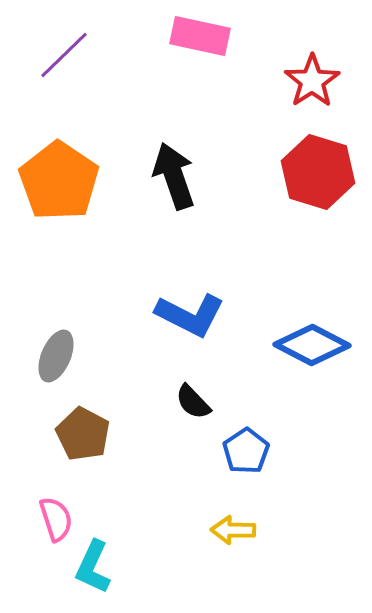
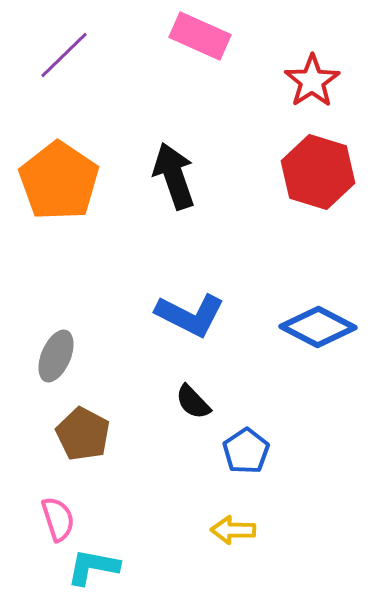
pink rectangle: rotated 12 degrees clockwise
blue diamond: moved 6 px right, 18 px up
pink semicircle: moved 2 px right
cyan L-shape: rotated 76 degrees clockwise
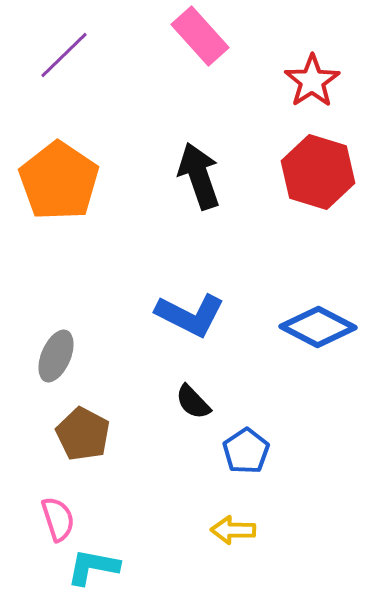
pink rectangle: rotated 24 degrees clockwise
black arrow: moved 25 px right
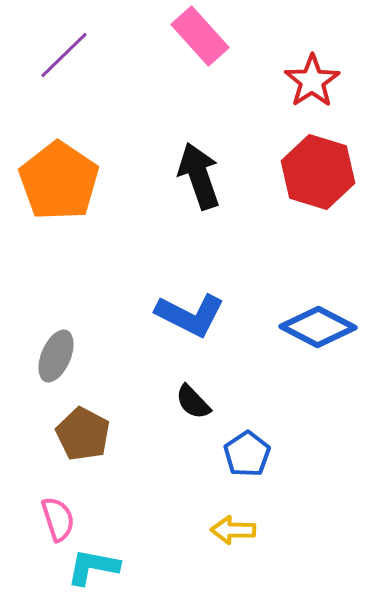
blue pentagon: moved 1 px right, 3 px down
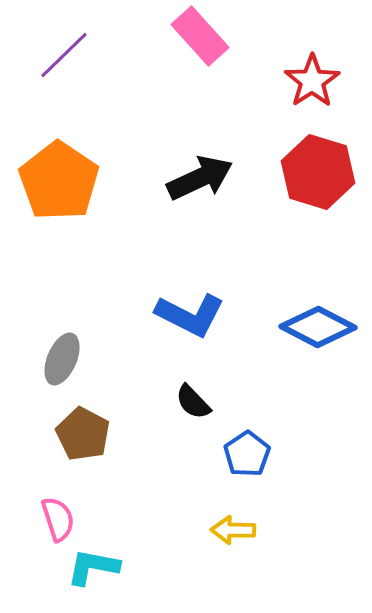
black arrow: moved 1 px right, 2 px down; rotated 84 degrees clockwise
gray ellipse: moved 6 px right, 3 px down
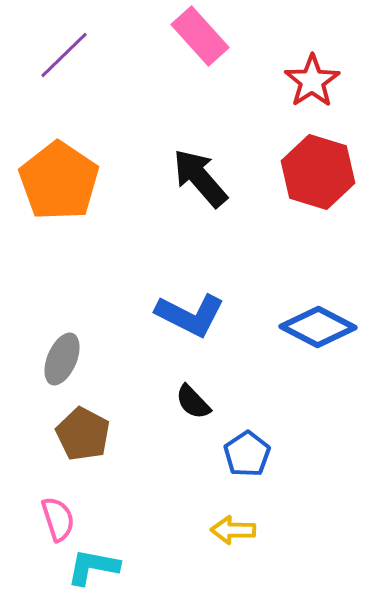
black arrow: rotated 106 degrees counterclockwise
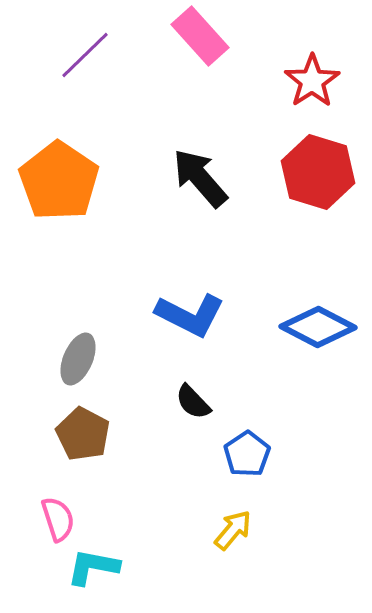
purple line: moved 21 px right
gray ellipse: moved 16 px right
yellow arrow: rotated 129 degrees clockwise
